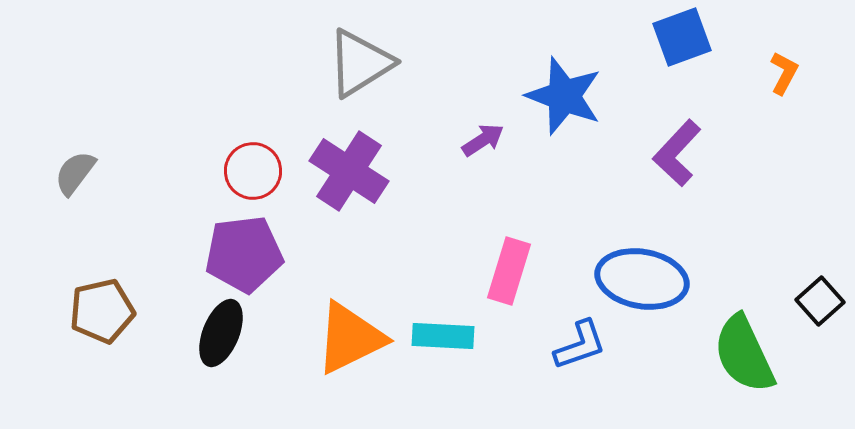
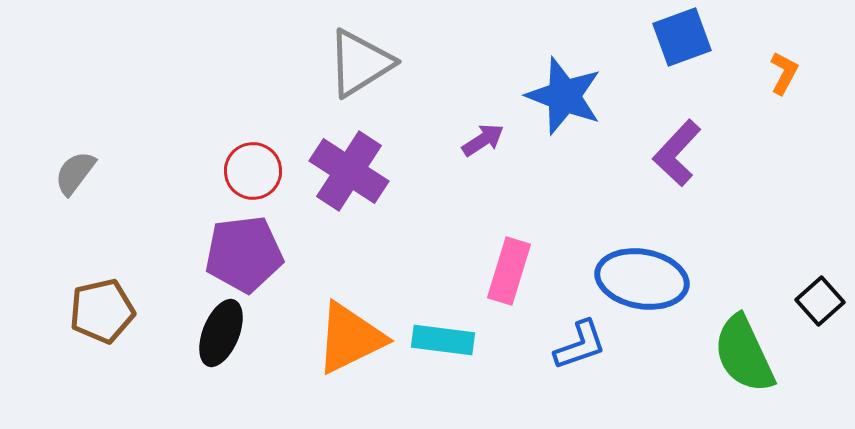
cyan rectangle: moved 4 px down; rotated 4 degrees clockwise
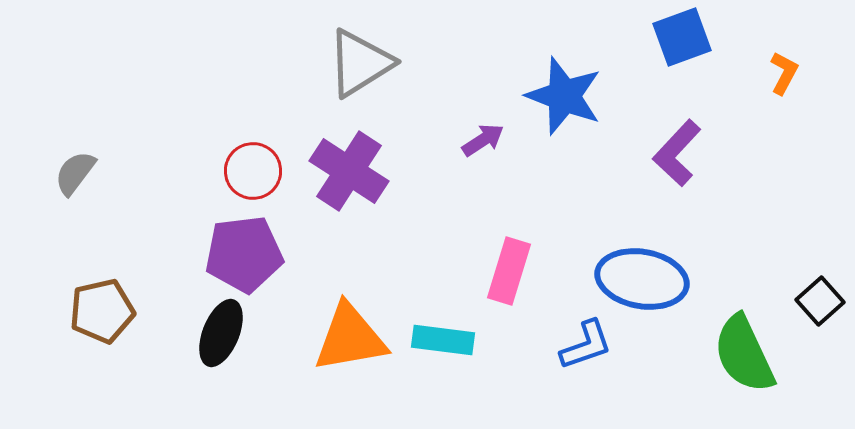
orange triangle: rotated 16 degrees clockwise
blue L-shape: moved 6 px right
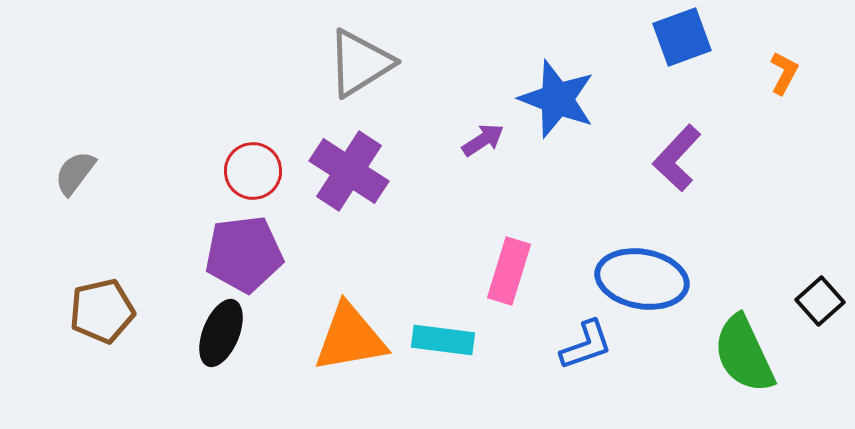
blue star: moved 7 px left, 3 px down
purple L-shape: moved 5 px down
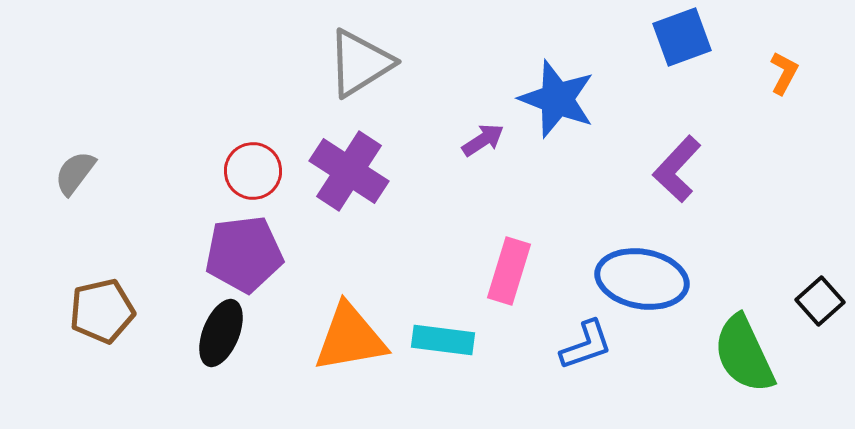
purple L-shape: moved 11 px down
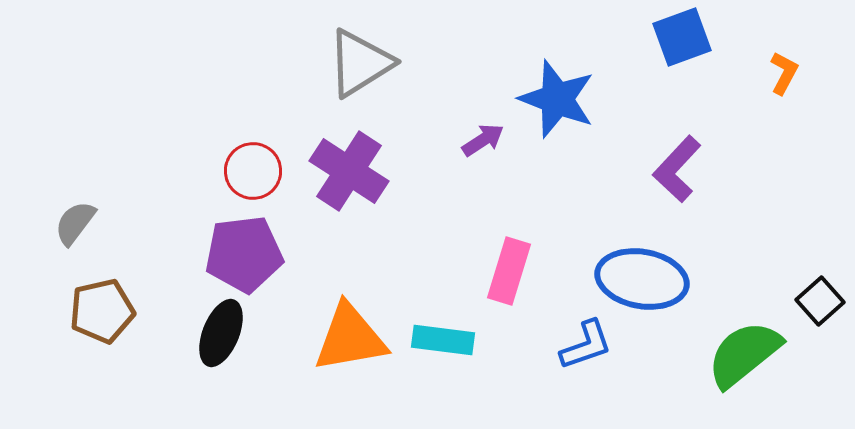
gray semicircle: moved 50 px down
green semicircle: rotated 76 degrees clockwise
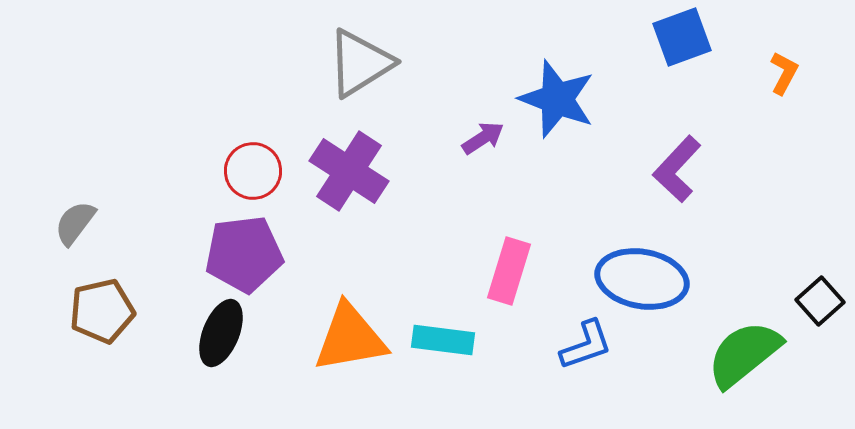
purple arrow: moved 2 px up
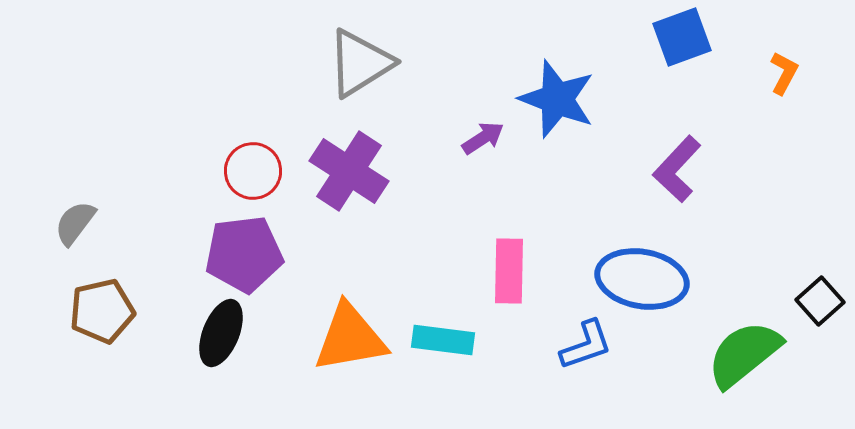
pink rectangle: rotated 16 degrees counterclockwise
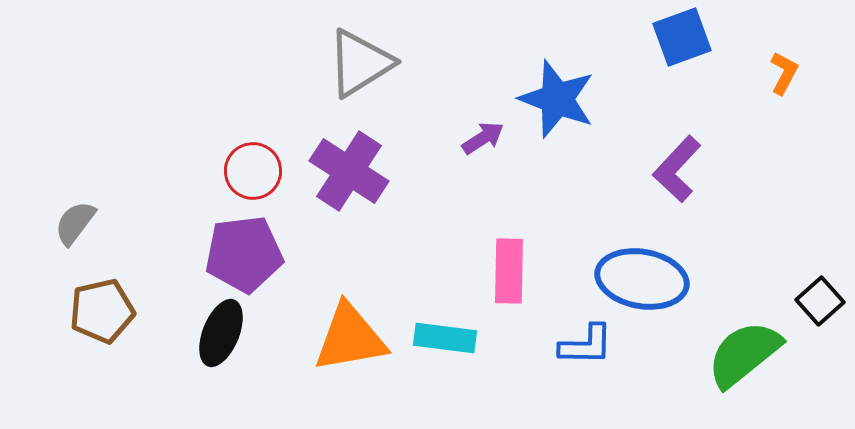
cyan rectangle: moved 2 px right, 2 px up
blue L-shape: rotated 20 degrees clockwise
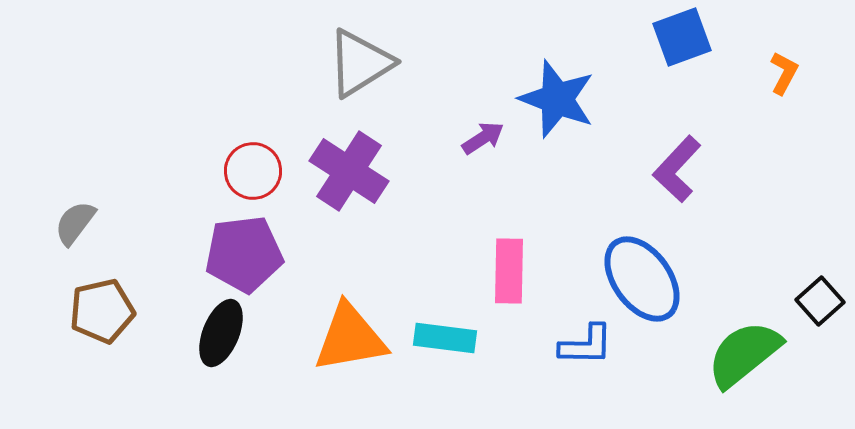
blue ellipse: rotated 44 degrees clockwise
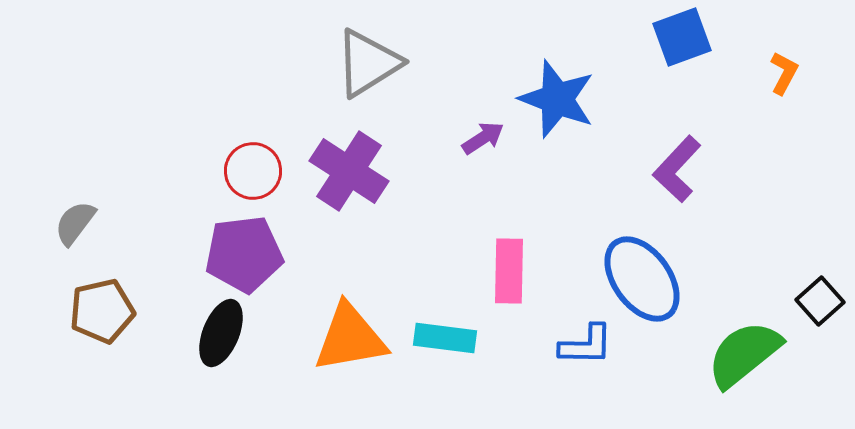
gray triangle: moved 8 px right
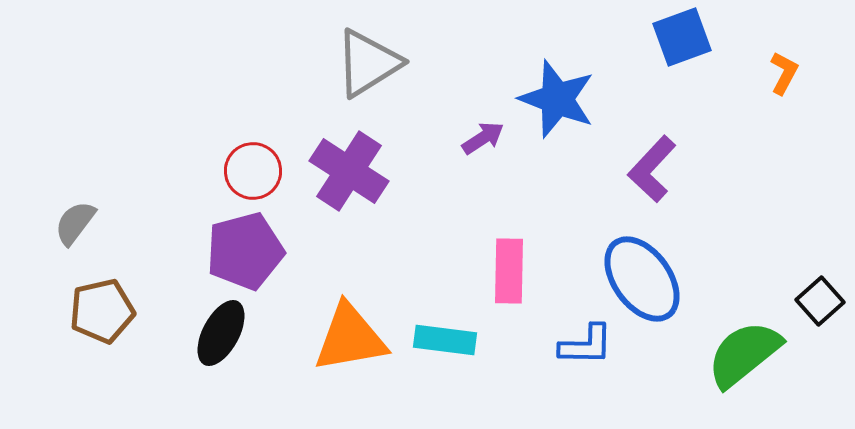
purple L-shape: moved 25 px left
purple pentagon: moved 1 px right, 3 px up; rotated 8 degrees counterclockwise
black ellipse: rotated 6 degrees clockwise
cyan rectangle: moved 2 px down
